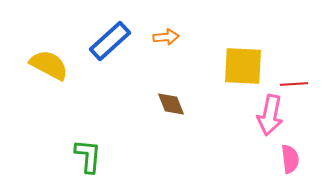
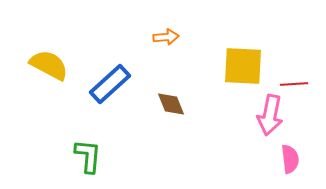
blue rectangle: moved 43 px down
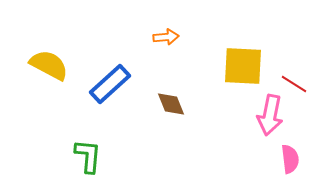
red line: rotated 36 degrees clockwise
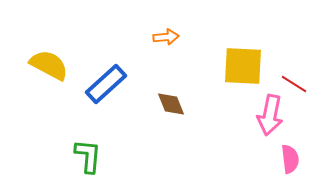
blue rectangle: moved 4 px left
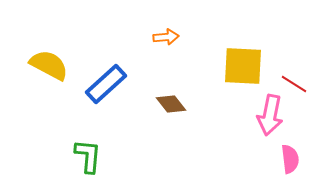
brown diamond: rotated 16 degrees counterclockwise
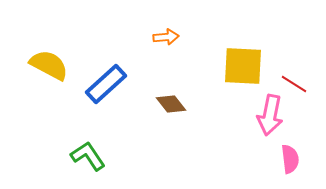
green L-shape: rotated 39 degrees counterclockwise
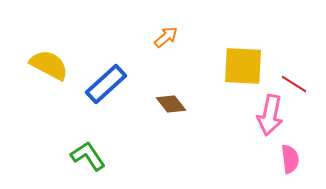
orange arrow: rotated 35 degrees counterclockwise
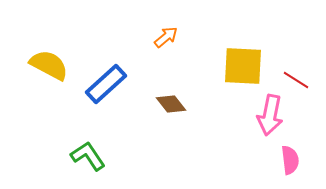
red line: moved 2 px right, 4 px up
pink semicircle: moved 1 px down
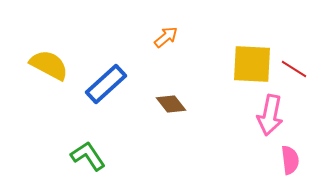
yellow square: moved 9 px right, 2 px up
red line: moved 2 px left, 11 px up
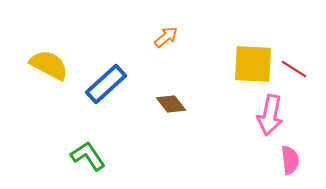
yellow square: moved 1 px right
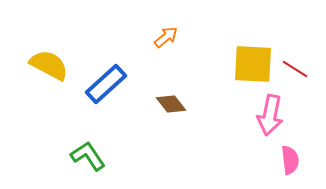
red line: moved 1 px right
